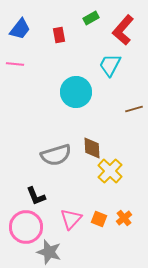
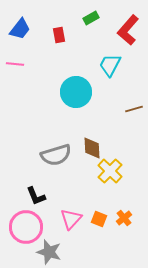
red L-shape: moved 5 px right
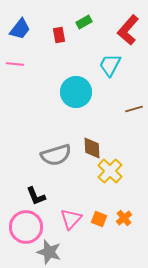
green rectangle: moved 7 px left, 4 px down
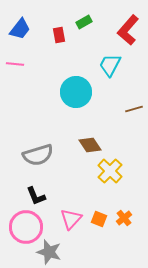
brown diamond: moved 2 px left, 3 px up; rotated 30 degrees counterclockwise
gray semicircle: moved 18 px left
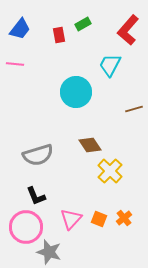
green rectangle: moved 1 px left, 2 px down
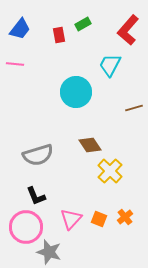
brown line: moved 1 px up
orange cross: moved 1 px right, 1 px up
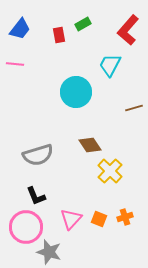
orange cross: rotated 21 degrees clockwise
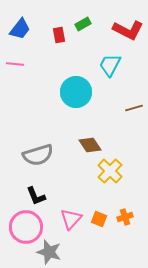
red L-shape: rotated 104 degrees counterclockwise
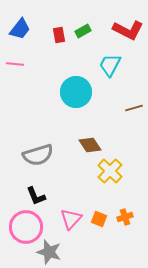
green rectangle: moved 7 px down
